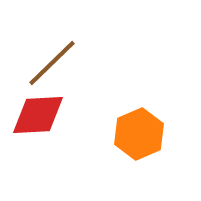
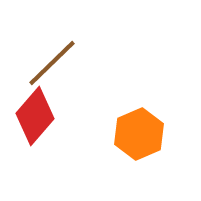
red diamond: moved 3 px left, 1 px down; rotated 46 degrees counterclockwise
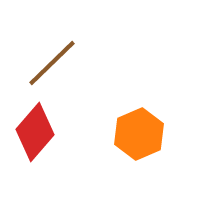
red diamond: moved 16 px down
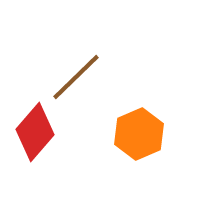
brown line: moved 24 px right, 14 px down
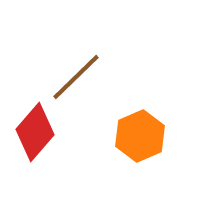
orange hexagon: moved 1 px right, 2 px down
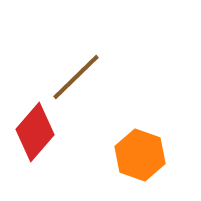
orange hexagon: moved 19 px down; rotated 18 degrees counterclockwise
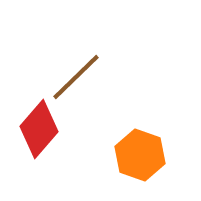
red diamond: moved 4 px right, 3 px up
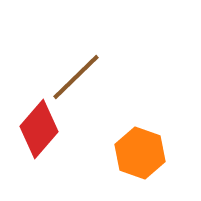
orange hexagon: moved 2 px up
